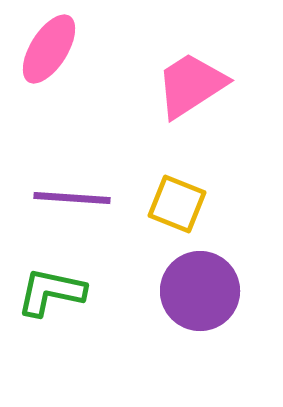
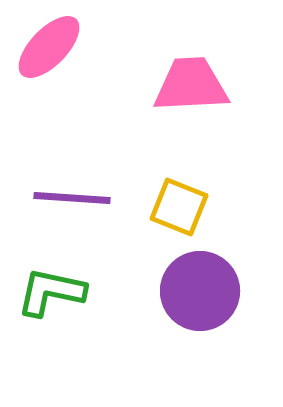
pink ellipse: moved 2 px up; rotated 12 degrees clockwise
pink trapezoid: rotated 30 degrees clockwise
yellow square: moved 2 px right, 3 px down
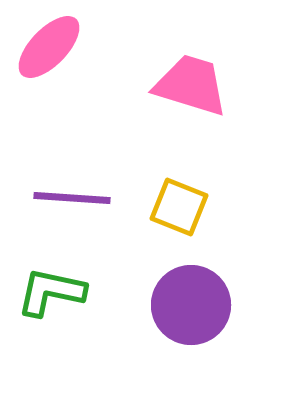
pink trapezoid: rotated 20 degrees clockwise
purple circle: moved 9 px left, 14 px down
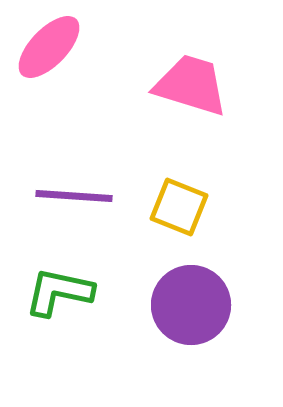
purple line: moved 2 px right, 2 px up
green L-shape: moved 8 px right
